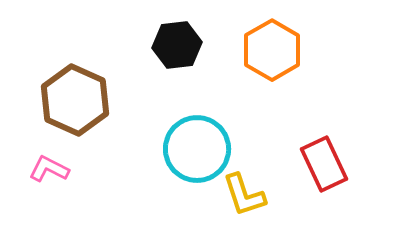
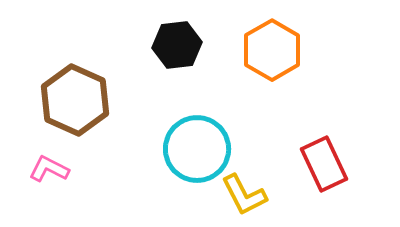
yellow L-shape: rotated 9 degrees counterclockwise
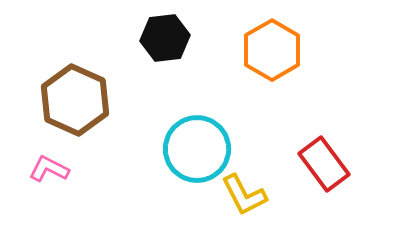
black hexagon: moved 12 px left, 7 px up
red rectangle: rotated 12 degrees counterclockwise
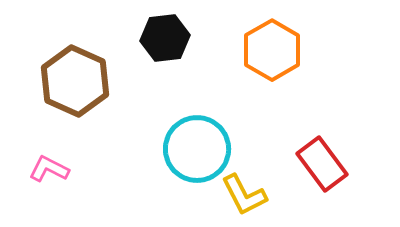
brown hexagon: moved 19 px up
red rectangle: moved 2 px left
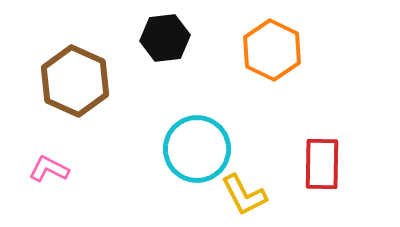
orange hexagon: rotated 4 degrees counterclockwise
red rectangle: rotated 38 degrees clockwise
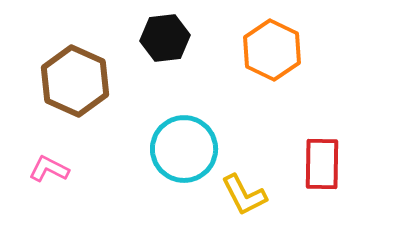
cyan circle: moved 13 px left
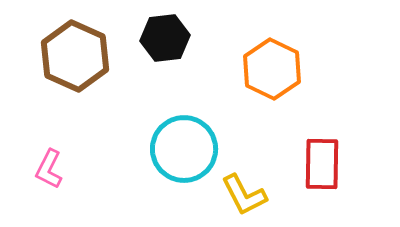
orange hexagon: moved 19 px down
brown hexagon: moved 25 px up
pink L-shape: rotated 90 degrees counterclockwise
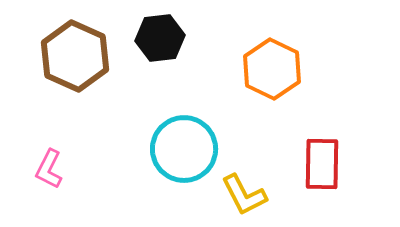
black hexagon: moved 5 px left
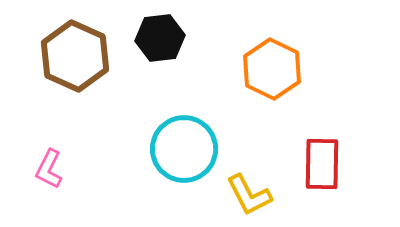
yellow L-shape: moved 5 px right
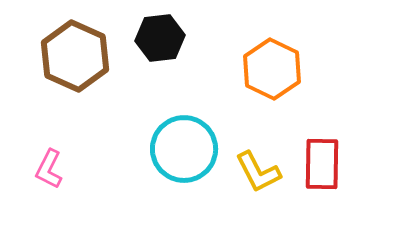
yellow L-shape: moved 9 px right, 23 px up
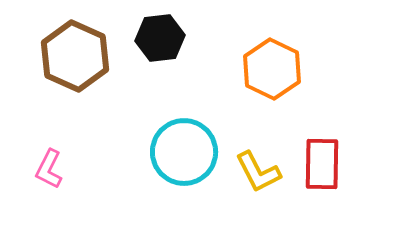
cyan circle: moved 3 px down
